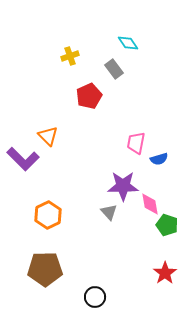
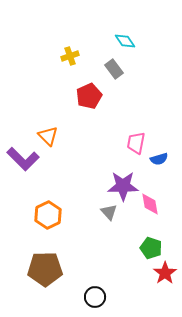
cyan diamond: moved 3 px left, 2 px up
green pentagon: moved 16 px left, 23 px down
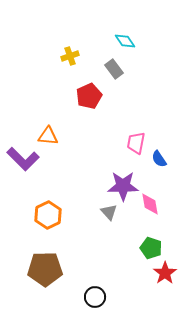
orange triangle: rotated 40 degrees counterclockwise
blue semicircle: rotated 72 degrees clockwise
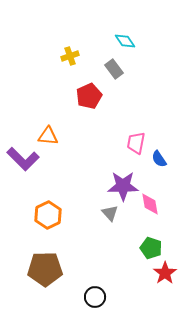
gray triangle: moved 1 px right, 1 px down
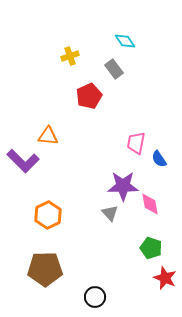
purple L-shape: moved 2 px down
red star: moved 5 px down; rotated 15 degrees counterclockwise
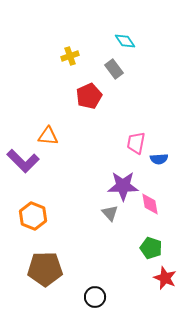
blue semicircle: rotated 60 degrees counterclockwise
orange hexagon: moved 15 px left, 1 px down; rotated 12 degrees counterclockwise
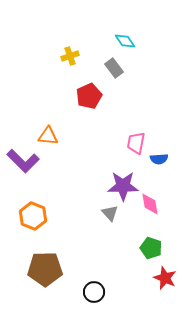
gray rectangle: moved 1 px up
black circle: moved 1 px left, 5 px up
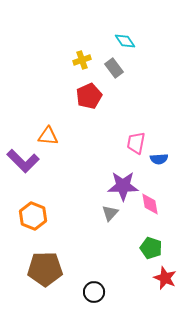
yellow cross: moved 12 px right, 4 px down
gray triangle: rotated 24 degrees clockwise
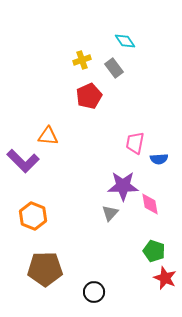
pink trapezoid: moved 1 px left
green pentagon: moved 3 px right, 3 px down
